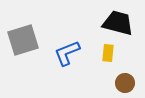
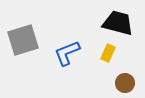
yellow rectangle: rotated 18 degrees clockwise
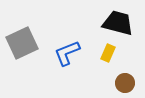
gray square: moved 1 px left, 3 px down; rotated 8 degrees counterclockwise
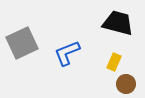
yellow rectangle: moved 6 px right, 9 px down
brown circle: moved 1 px right, 1 px down
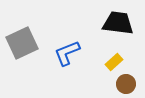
black trapezoid: rotated 8 degrees counterclockwise
yellow rectangle: rotated 24 degrees clockwise
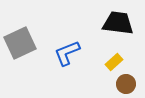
gray square: moved 2 px left
